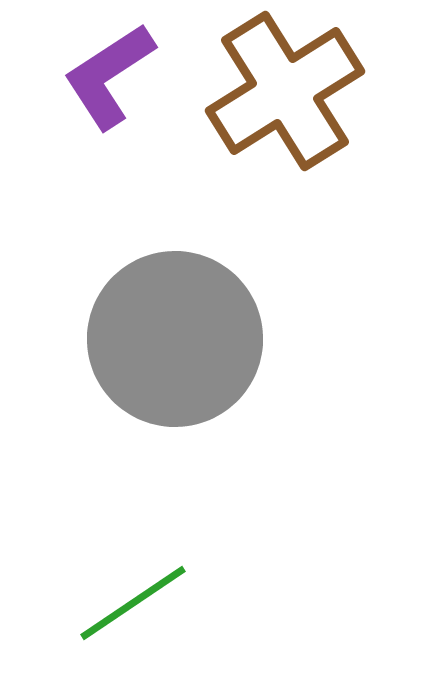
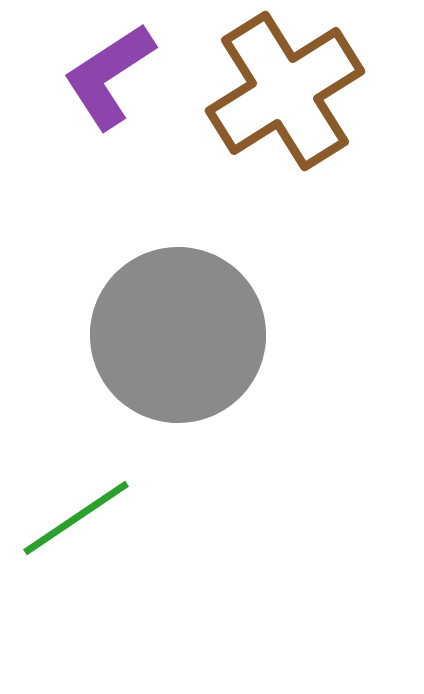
gray circle: moved 3 px right, 4 px up
green line: moved 57 px left, 85 px up
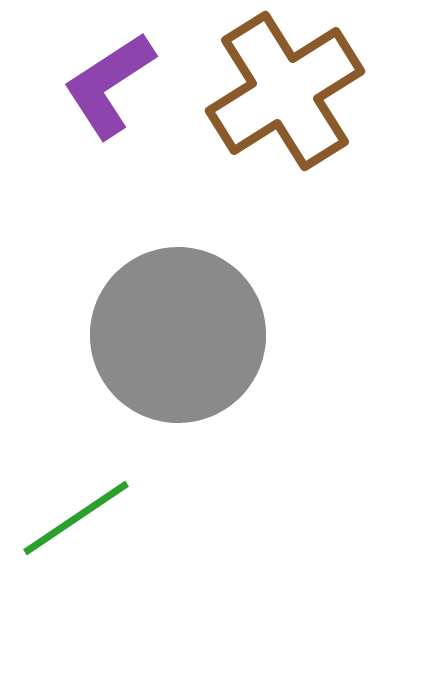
purple L-shape: moved 9 px down
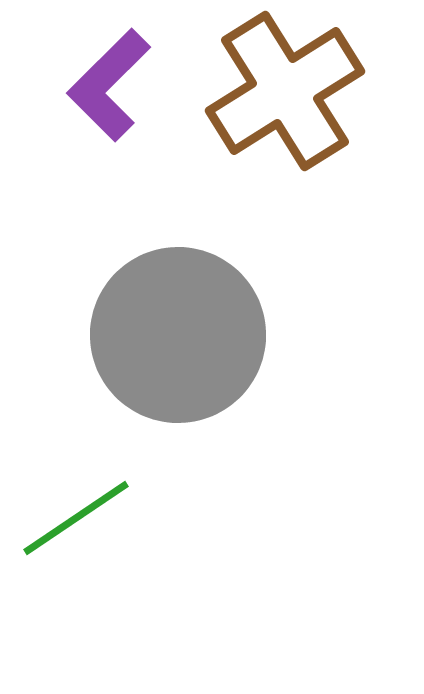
purple L-shape: rotated 12 degrees counterclockwise
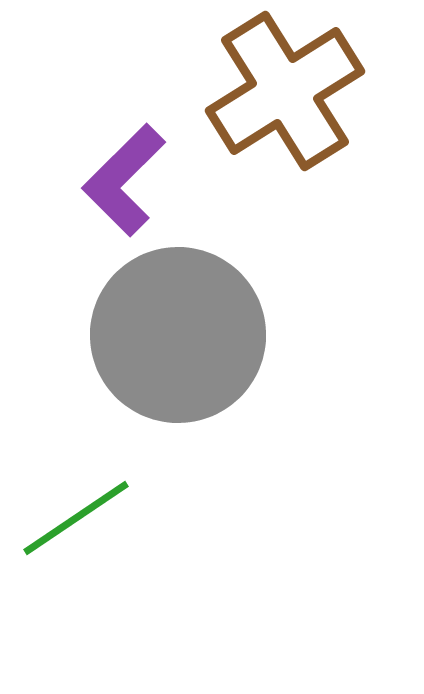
purple L-shape: moved 15 px right, 95 px down
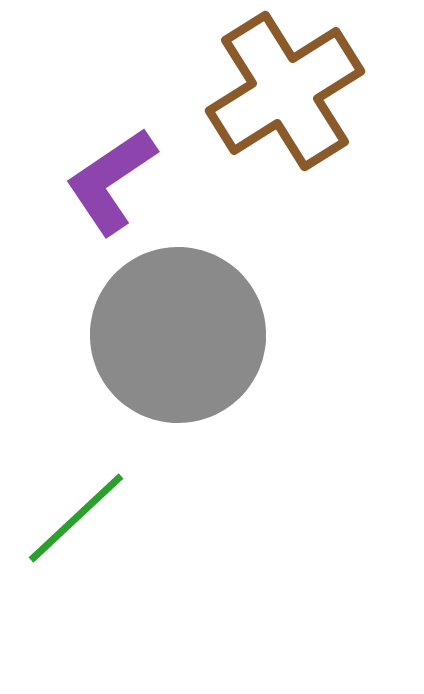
purple L-shape: moved 13 px left, 1 px down; rotated 11 degrees clockwise
green line: rotated 9 degrees counterclockwise
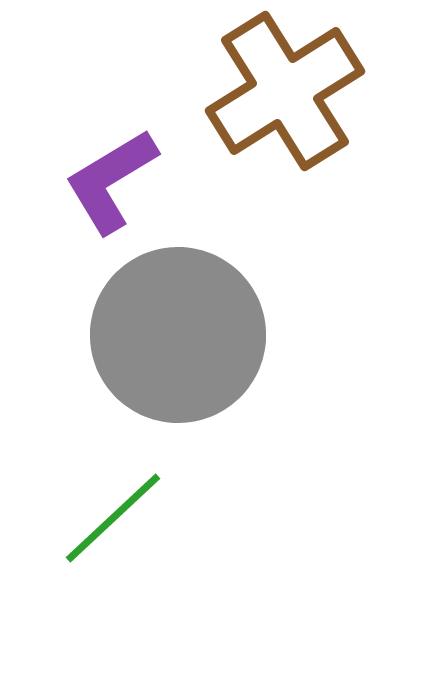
purple L-shape: rotated 3 degrees clockwise
green line: moved 37 px right
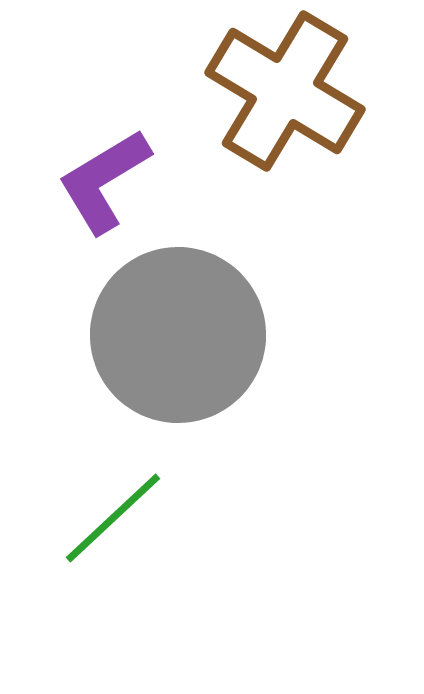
brown cross: rotated 27 degrees counterclockwise
purple L-shape: moved 7 px left
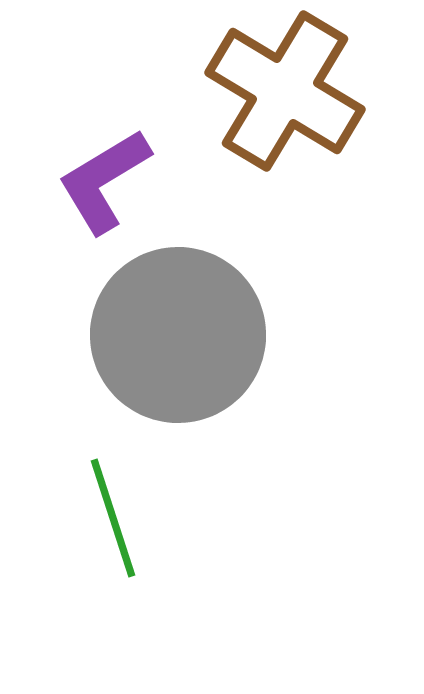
green line: rotated 65 degrees counterclockwise
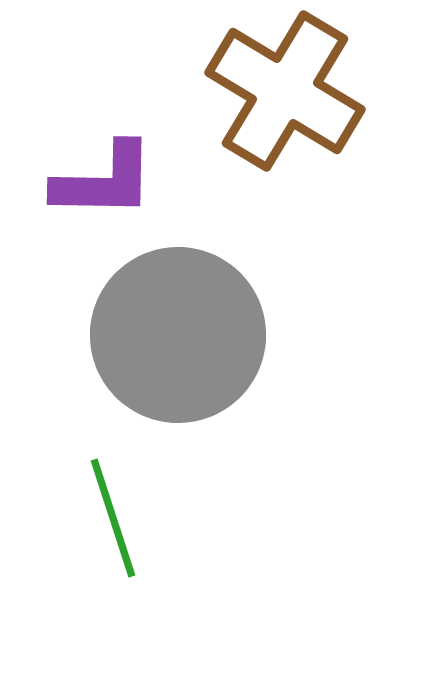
purple L-shape: rotated 148 degrees counterclockwise
